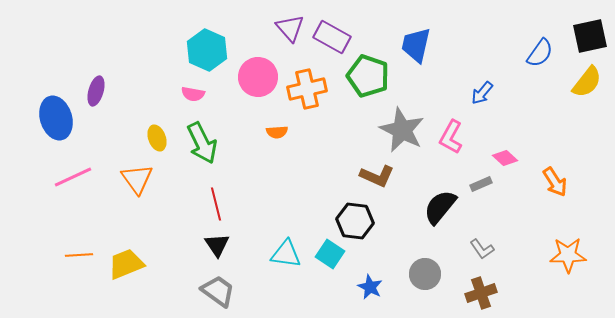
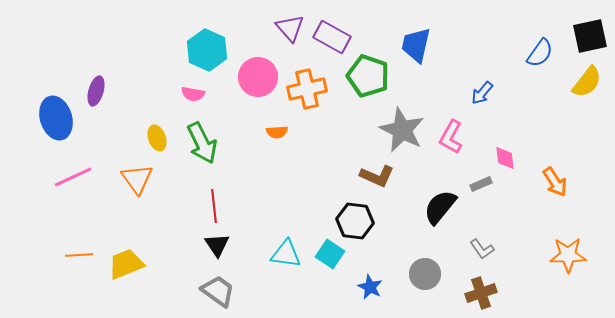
pink diamond: rotated 40 degrees clockwise
red line: moved 2 px left, 2 px down; rotated 8 degrees clockwise
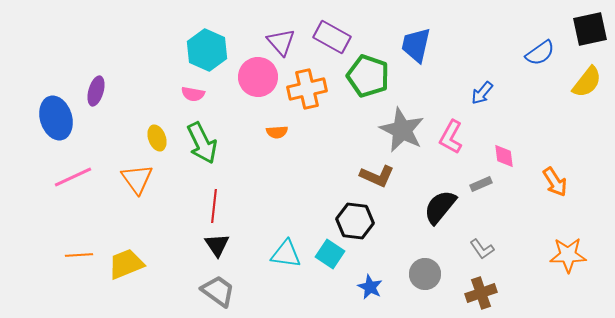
purple triangle: moved 9 px left, 14 px down
black square: moved 7 px up
blue semicircle: rotated 20 degrees clockwise
pink diamond: moved 1 px left, 2 px up
red line: rotated 12 degrees clockwise
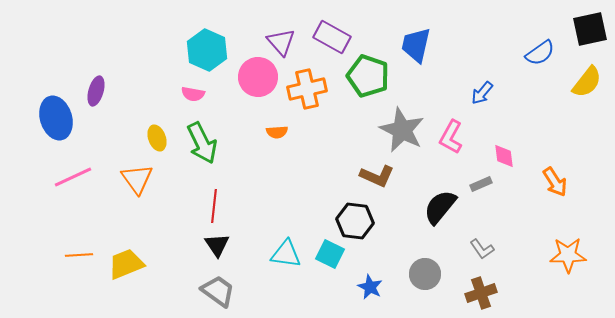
cyan square: rotated 8 degrees counterclockwise
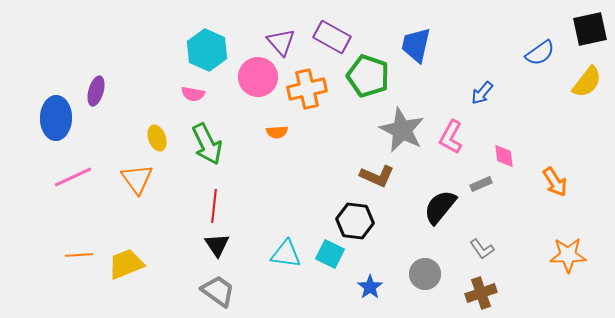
blue ellipse: rotated 18 degrees clockwise
green arrow: moved 5 px right, 1 px down
blue star: rotated 10 degrees clockwise
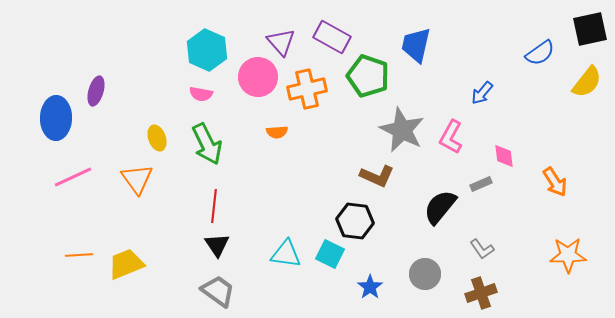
pink semicircle: moved 8 px right
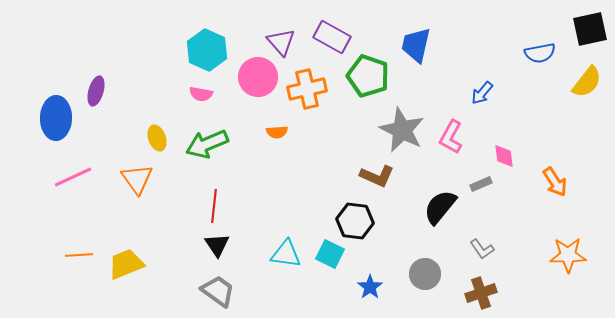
blue semicircle: rotated 24 degrees clockwise
green arrow: rotated 93 degrees clockwise
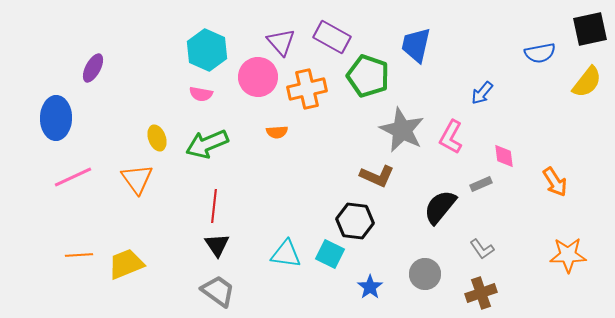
purple ellipse: moved 3 px left, 23 px up; rotated 12 degrees clockwise
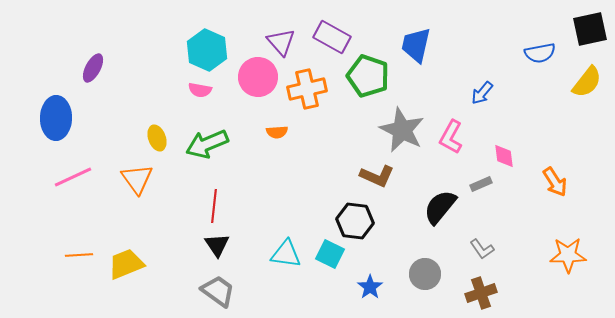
pink semicircle: moved 1 px left, 4 px up
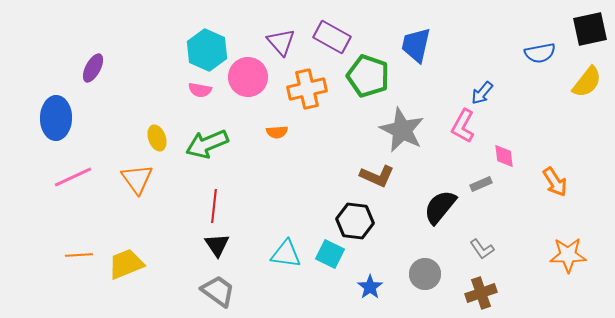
pink circle: moved 10 px left
pink L-shape: moved 12 px right, 11 px up
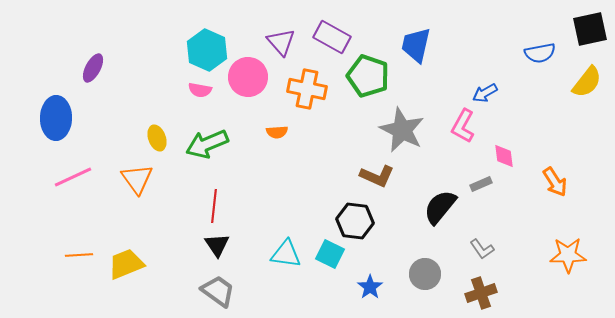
orange cross: rotated 24 degrees clockwise
blue arrow: moved 3 px right; rotated 20 degrees clockwise
